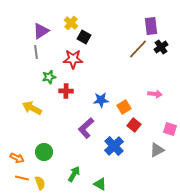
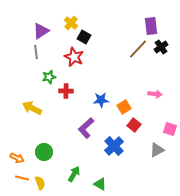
red star: moved 1 px right, 2 px up; rotated 24 degrees clockwise
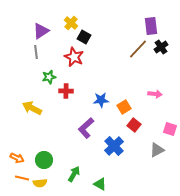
green circle: moved 8 px down
yellow semicircle: rotated 104 degrees clockwise
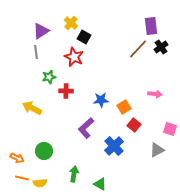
green circle: moved 9 px up
green arrow: rotated 21 degrees counterclockwise
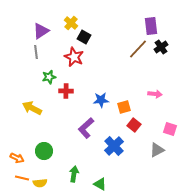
orange square: rotated 16 degrees clockwise
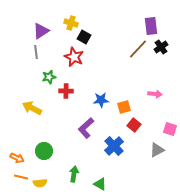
yellow cross: rotated 24 degrees counterclockwise
orange line: moved 1 px left, 1 px up
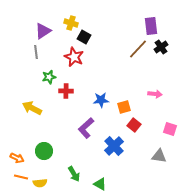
purple triangle: moved 2 px right
gray triangle: moved 2 px right, 6 px down; rotated 35 degrees clockwise
green arrow: rotated 140 degrees clockwise
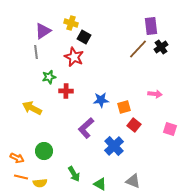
gray triangle: moved 26 px left, 25 px down; rotated 14 degrees clockwise
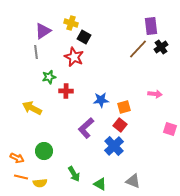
red square: moved 14 px left
